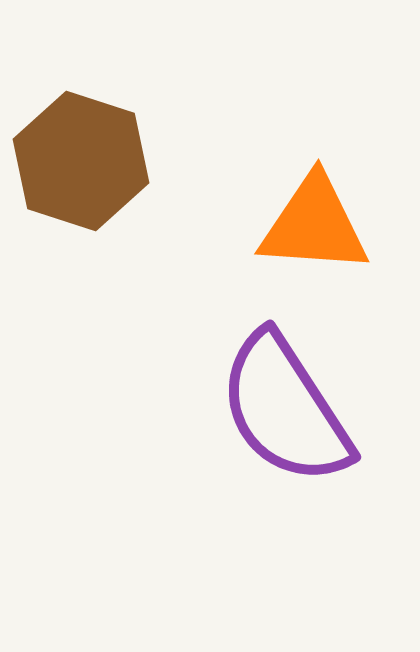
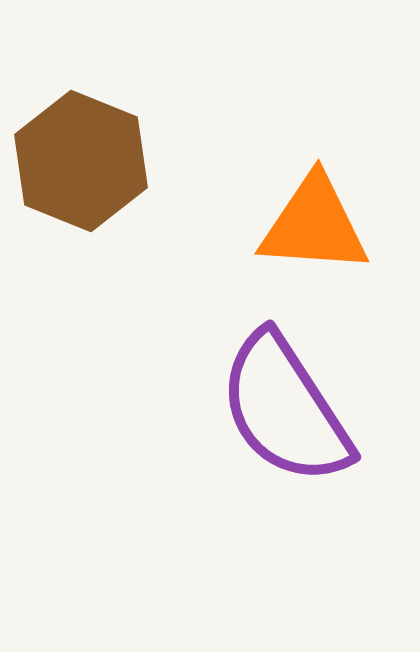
brown hexagon: rotated 4 degrees clockwise
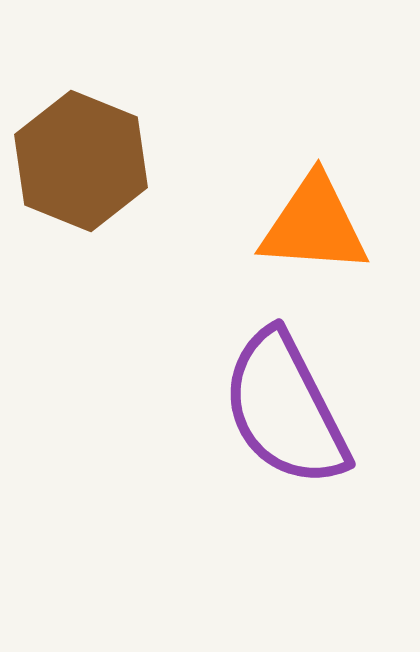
purple semicircle: rotated 6 degrees clockwise
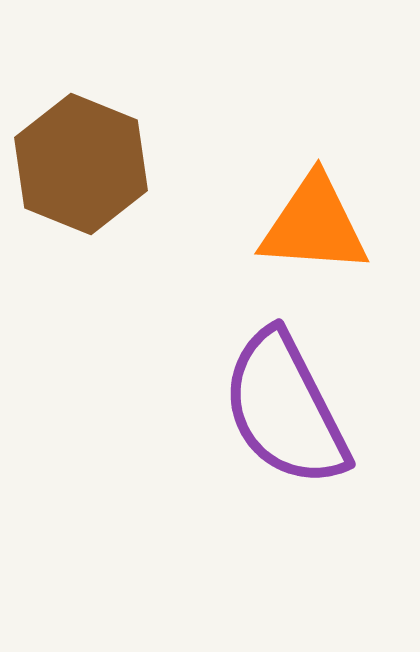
brown hexagon: moved 3 px down
